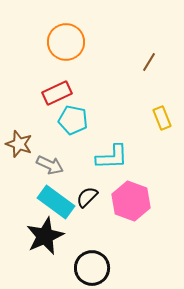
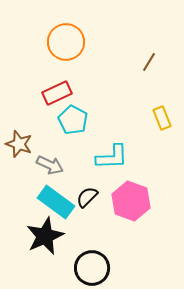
cyan pentagon: rotated 16 degrees clockwise
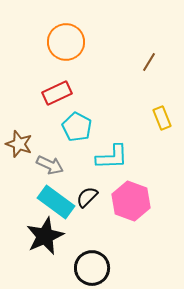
cyan pentagon: moved 4 px right, 7 px down
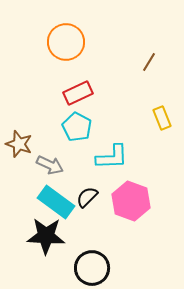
red rectangle: moved 21 px right
black star: moved 1 px right; rotated 27 degrees clockwise
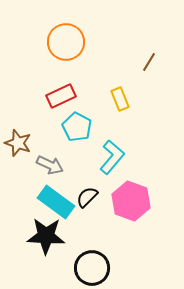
red rectangle: moved 17 px left, 3 px down
yellow rectangle: moved 42 px left, 19 px up
brown star: moved 1 px left, 1 px up
cyan L-shape: rotated 48 degrees counterclockwise
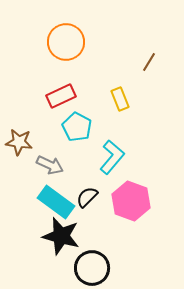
brown star: moved 1 px right, 1 px up; rotated 12 degrees counterclockwise
black star: moved 15 px right; rotated 12 degrees clockwise
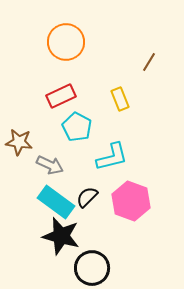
cyan L-shape: rotated 36 degrees clockwise
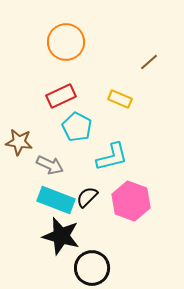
brown line: rotated 18 degrees clockwise
yellow rectangle: rotated 45 degrees counterclockwise
cyan rectangle: moved 2 px up; rotated 15 degrees counterclockwise
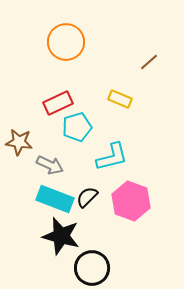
red rectangle: moved 3 px left, 7 px down
cyan pentagon: rotated 28 degrees clockwise
cyan rectangle: moved 1 px left, 1 px up
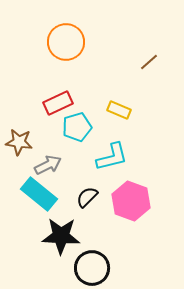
yellow rectangle: moved 1 px left, 11 px down
gray arrow: moved 2 px left; rotated 52 degrees counterclockwise
cyan rectangle: moved 16 px left, 5 px up; rotated 18 degrees clockwise
black star: rotated 12 degrees counterclockwise
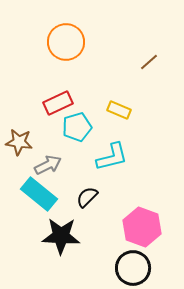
pink hexagon: moved 11 px right, 26 px down
black circle: moved 41 px right
